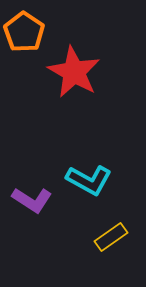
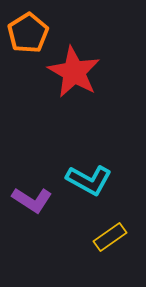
orange pentagon: moved 4 px right, 1 px down; rotated 6 degrees clockwise
yellow rectangle: moved 1 px left
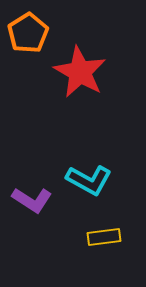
red star: moved 6 px right
yellow rectangle: moved 6 px left; rotated 28 degrees clockwise
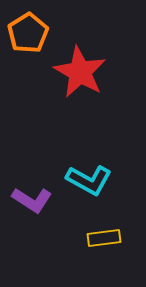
yellow rectangle: moved 1 px down
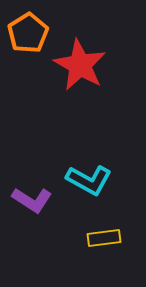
red star: moved 7 px up
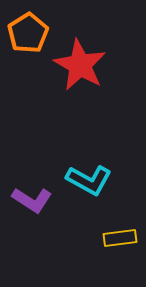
yellow rectangle: moved 16 px right
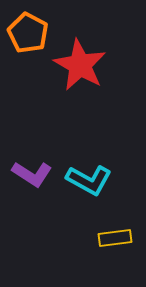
orange pentagon: rotated 12 degrees counterclockwise
purple L-shape: moved 26 px up
yellow rectangle: moved 5 px left
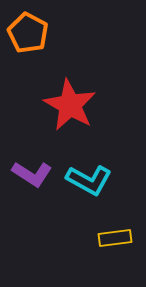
red star: moved 10 px left, 40 px down
